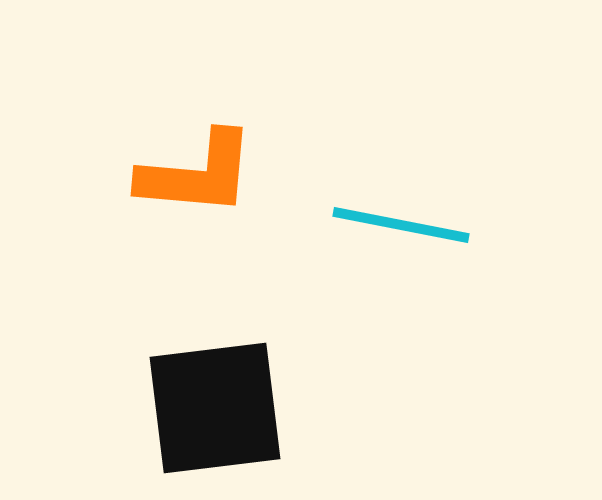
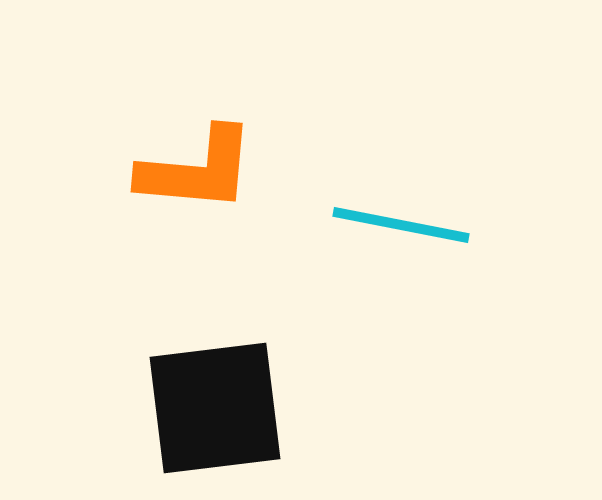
orange L-shape: moved 4 px up
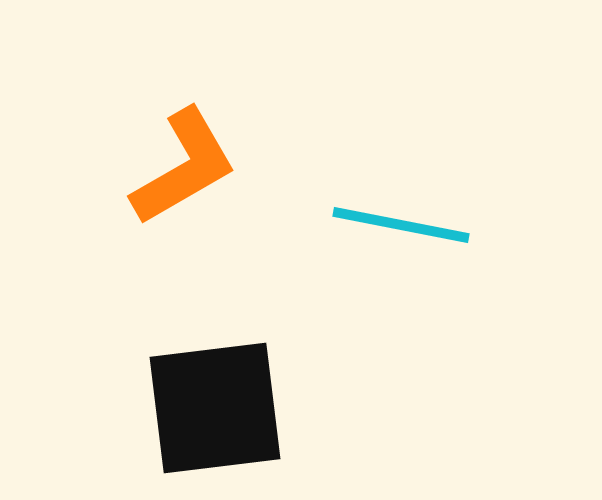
orange L-shape: moved 13 px left, 3 px up; rotated 35 degrees counterclockwise
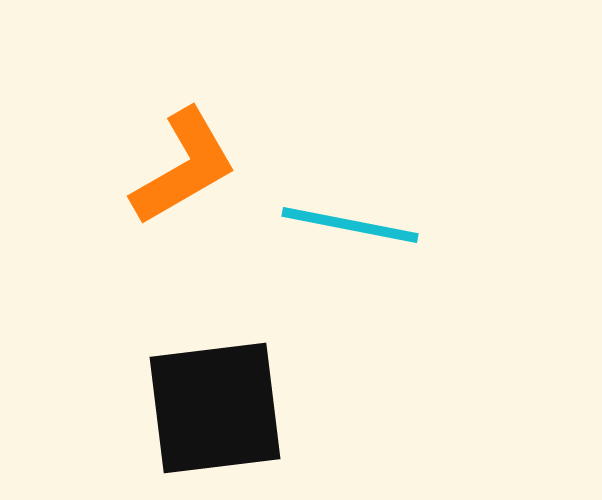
cyan line: moved 51 px left
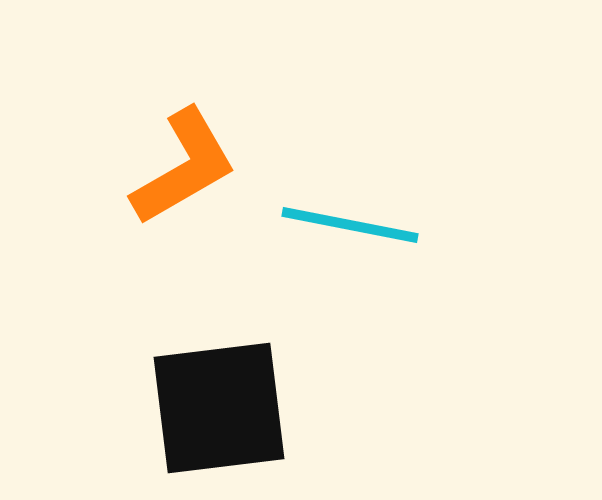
black square: moved 4 px right
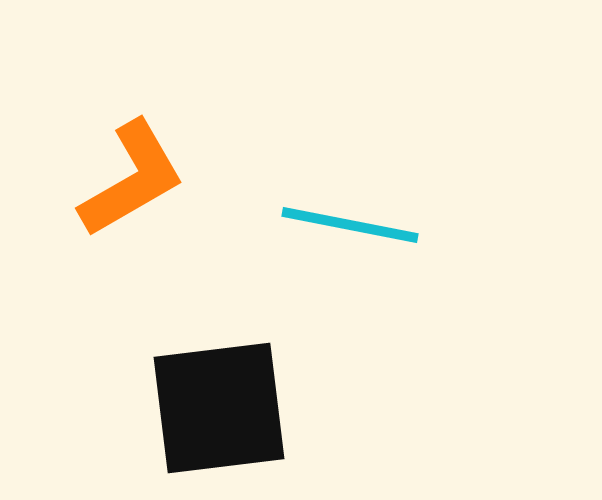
orange L-shape: moved 52 px left, 12 px down
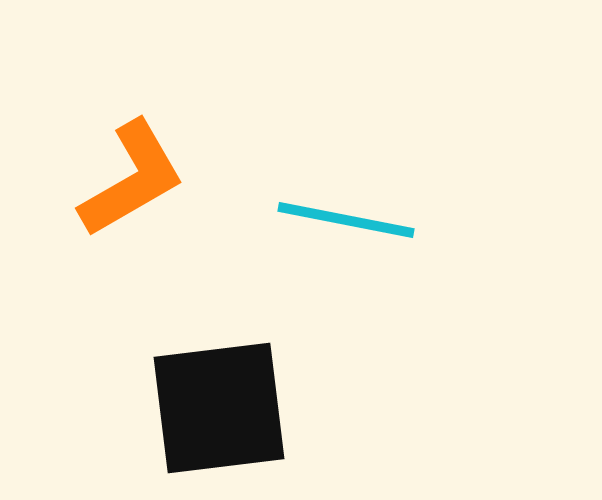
cyan line: moved 4 px left, 5 px up
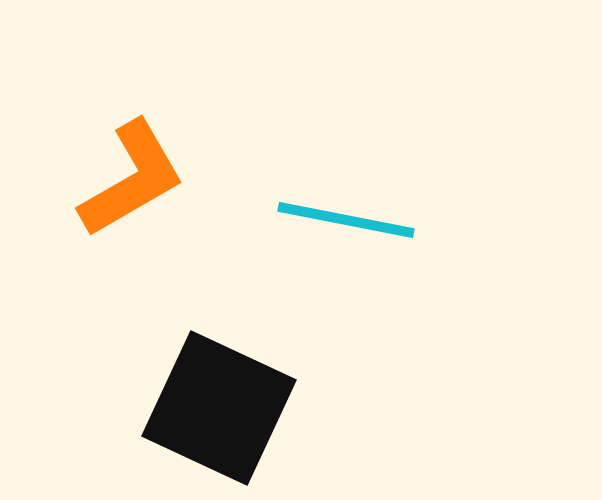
black square: rotated 32 degrees clockwise
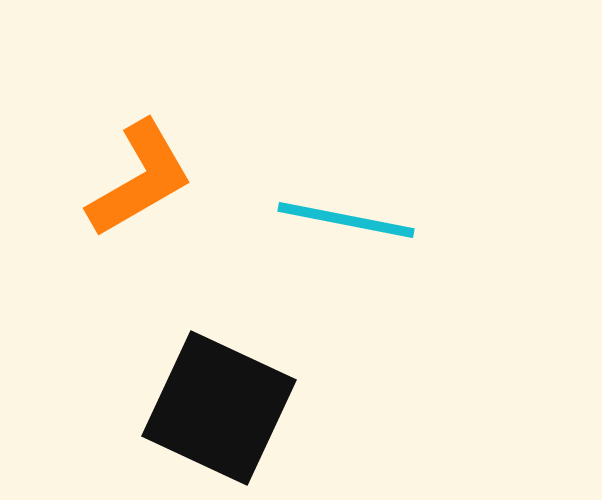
orange L-shape: moved 8 px right
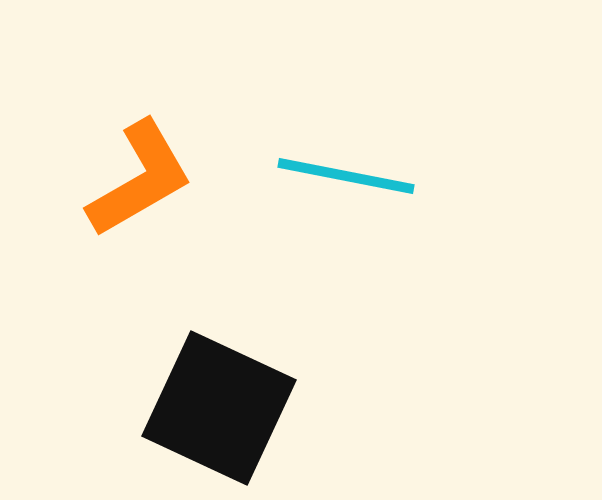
cyan line: moved 44 px up
